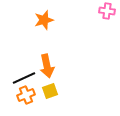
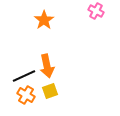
pink cross: moved 11 px left; rotated 21 degrees clockwise
orange star: rotated 18 degrees counterclockwise
black line: moved 2 px up
orange cross: rotated 36 degrees counterclockwise
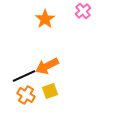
pink cross: moved 13 px left; rotated 21 degrees clockwise
orange star: moved 1 px right, 1 px up
orange arrow: rotated 75 degrees clockwise
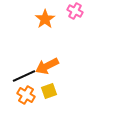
pink cross: moved 8 px left; rotated 21 degrees counterclockwise
yellow square: moved 1 px left
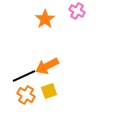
pink cross: moved 2 px right
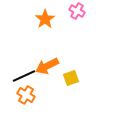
yellow square: moved 22 px right, 13 px up
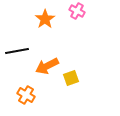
black line: moved 7 px left, 25 px up; rotated 15 degrees clockwise
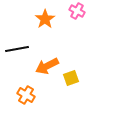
black line: moved 2 px up
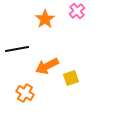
pink cross: rotated 21 degrees clockwise
orange cross: moved 1 px left, 2 px up
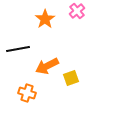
black line: moved 1 px right
orange cross: moved 2 px right; rotated 12 degrees counterclockwise
